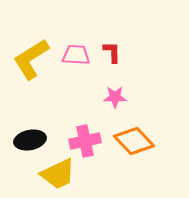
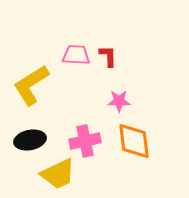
red L-shape: moved 4 px left, 4 px down
yellow L-shape: moved 26 px down
pink star: moved 4 px right, 4 px down
orange diamond: rotated 36 degrees clockwise
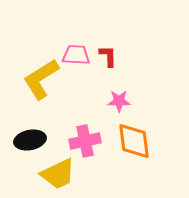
yellow L-shape: moved 10 px right, 6 px up
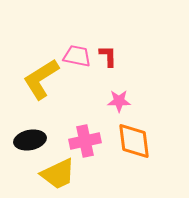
pink trapezoid: moved 1 px right, 1 px down; rotated 8 degrees clockwise
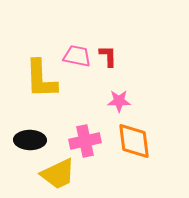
yellow L-shape: rotated 60 degrees counterclockwise
black ellipse: rotated 12 degrees clockwise
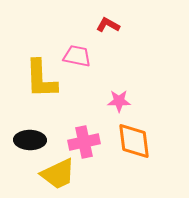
red L-shape: moved 31 px up; rotated 60 degrees counterclockwise
pink cross: moved 1 px left, 1 px down
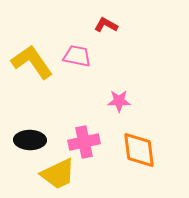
red L-shape: moved 2 px left
yellow L-shape: moved 9 px left, 17 px up; rotated 147 degrees clockwise
orange diamond: moved 5 px right, 9 px down
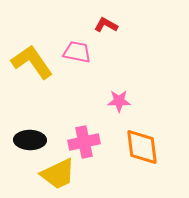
pink trapezoid: moved 4 px up
orange diamond: moved 3 px right, 3 px up
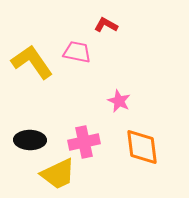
pink star: rotated 25 degrees clockwise
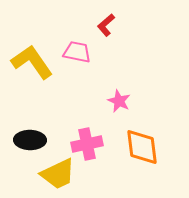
red L-shape: rotated 70 degrees counterclockwise
pink cross: moved 3 px right, 2 px down
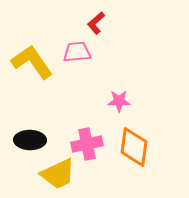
red L-shape: moved 10 px left, 2 px up
pink trapezoid: rotated 16 degrees counterclockwise
pink star: rotated 25 degrees counterclockwise
orange diamond: moved 8 px left; rotated 15 degrees clockwise
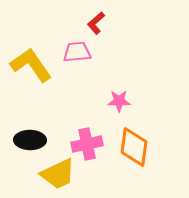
yellow L-shape: moved 1 px left, 3 px down
